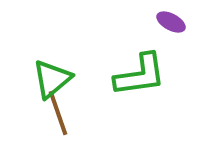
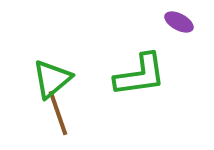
purple ellipse: moved 8 px right
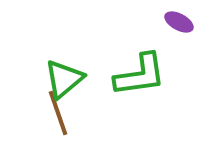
green triangle: moved 12 px right
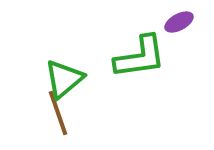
purple ellipse: rotated 56 degrees counterclockwise
green L-shape: moved 18 px up
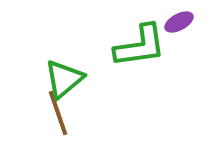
green L-shape: moved 11 px up
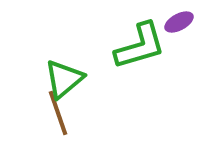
green L-shape: rotated 8 degrees counterclockwise
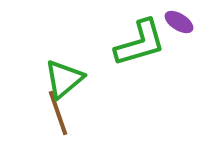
purple ellipse: rotated 60 degrees clockwise
green L-shape: moved 3 px up
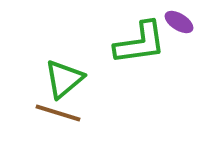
green L-shape: rotated 8 degrees clockwise
brown line: rotated 54 degrees counterclockwise
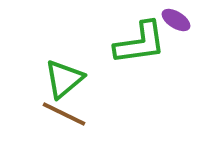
purple ellipse: moved 3 px left, 2 px up
brown line: moved 6 px right, 1 px down; rotated 9 degrees clockwise
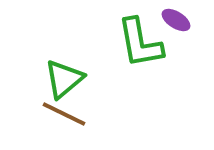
green L-shape: rotated 88 degrees clockwise
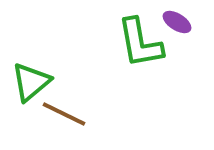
purple ellipse: moved 1 px right, 2 px down
green triangle: moved 33 px left, 3 px down
